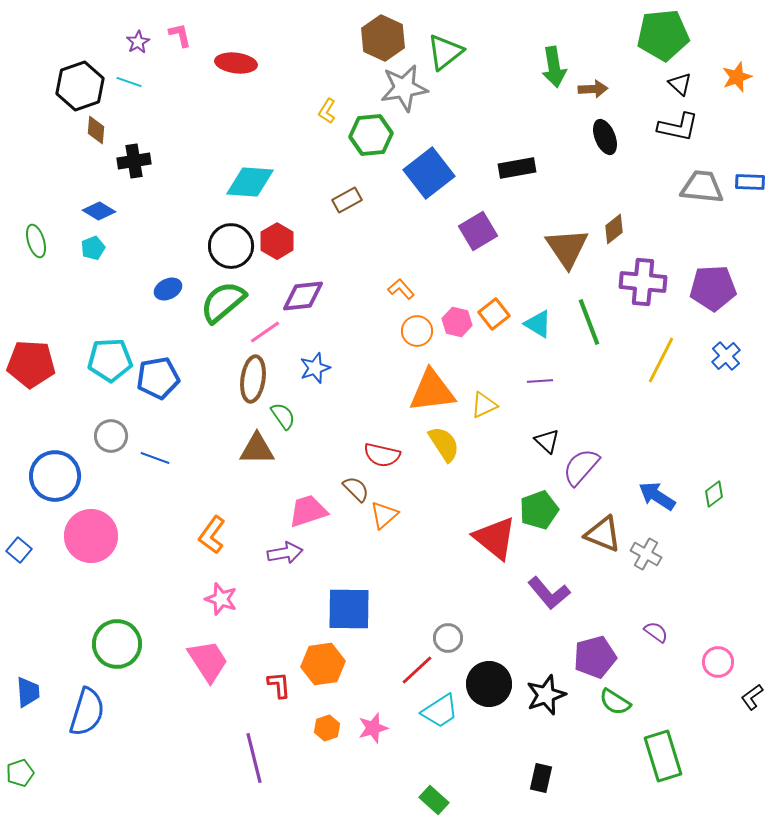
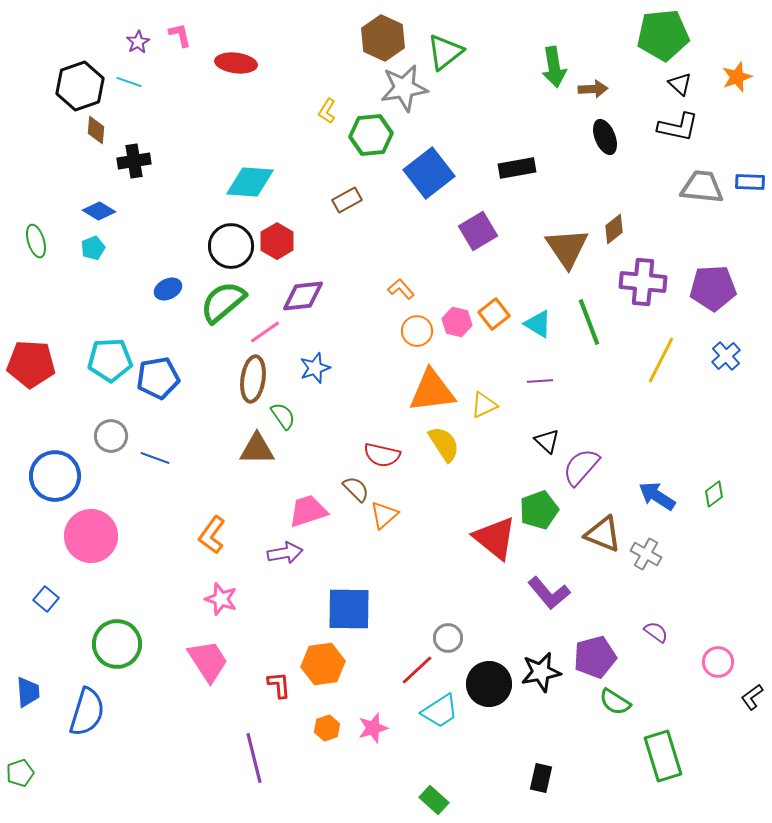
blue square at (19, 550): moved 27 px right, 49 px down
black star at (546, 695): moved 5 px left, 23 px up; rotated 9 degrees clockwise
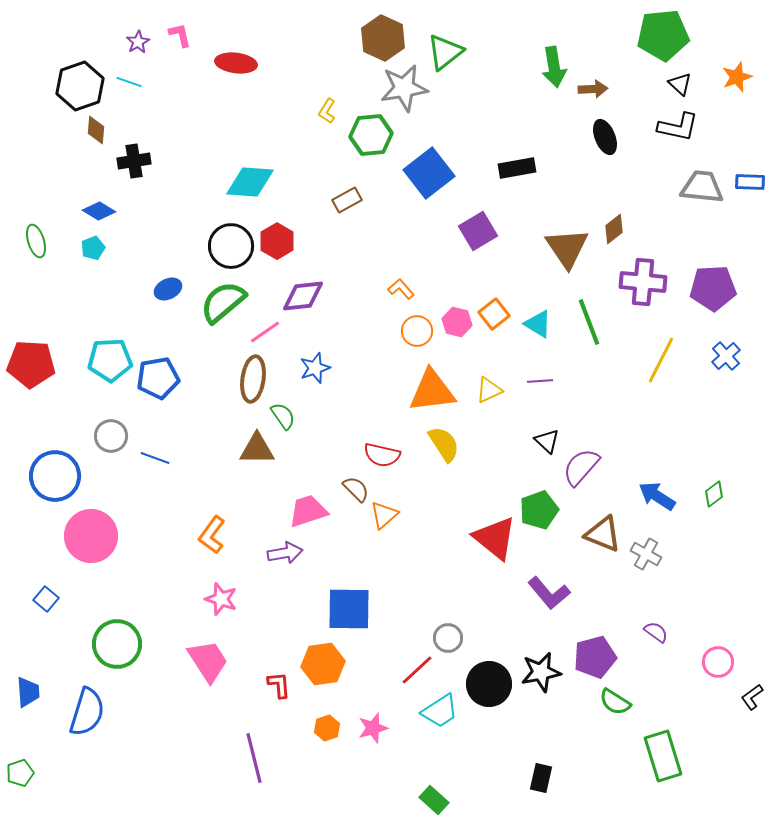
yellow triangle at (484, 405): moved 5 px right, 15 px up
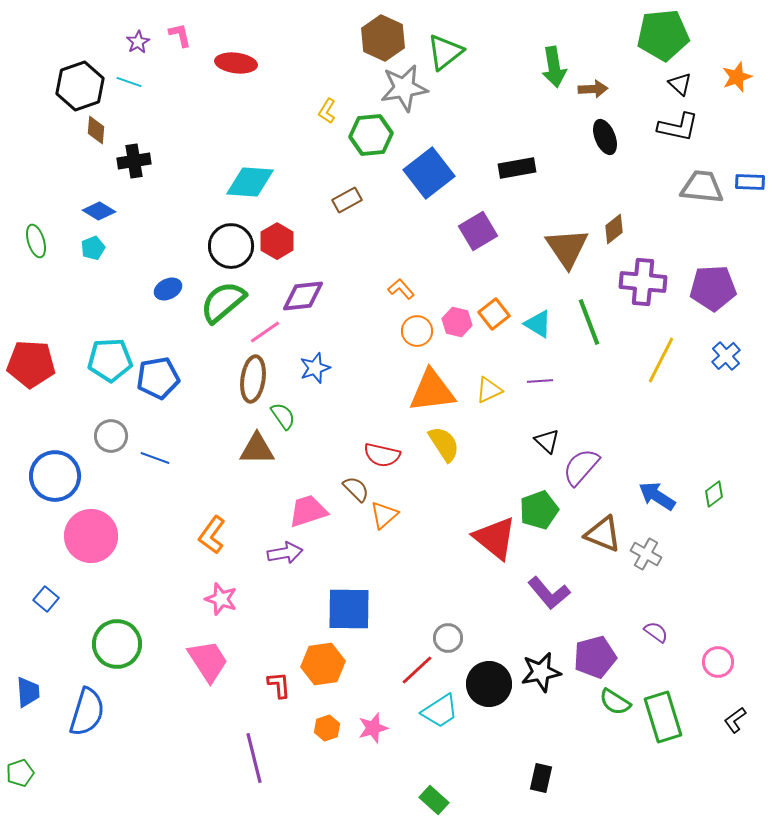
black L-shape at (752, 697): moved 17 px left, 23 px down
green rectangle at (663, 756): moved 39 px up
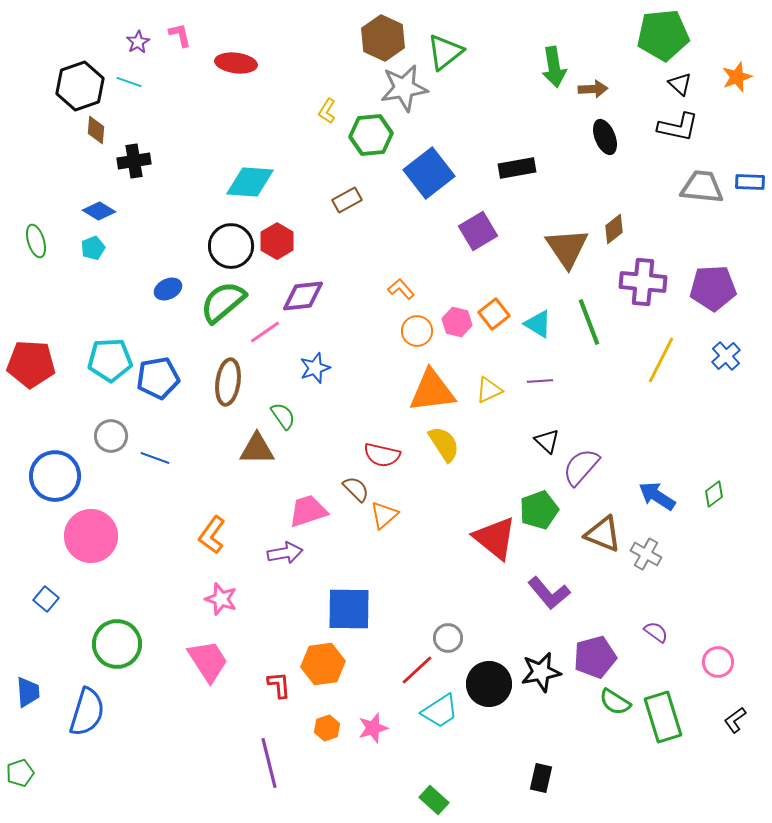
brown ellipse at (253, 379): moved 25 px left, 3 px down
purple line at (254, 758): moved 15 px right, 5 px down
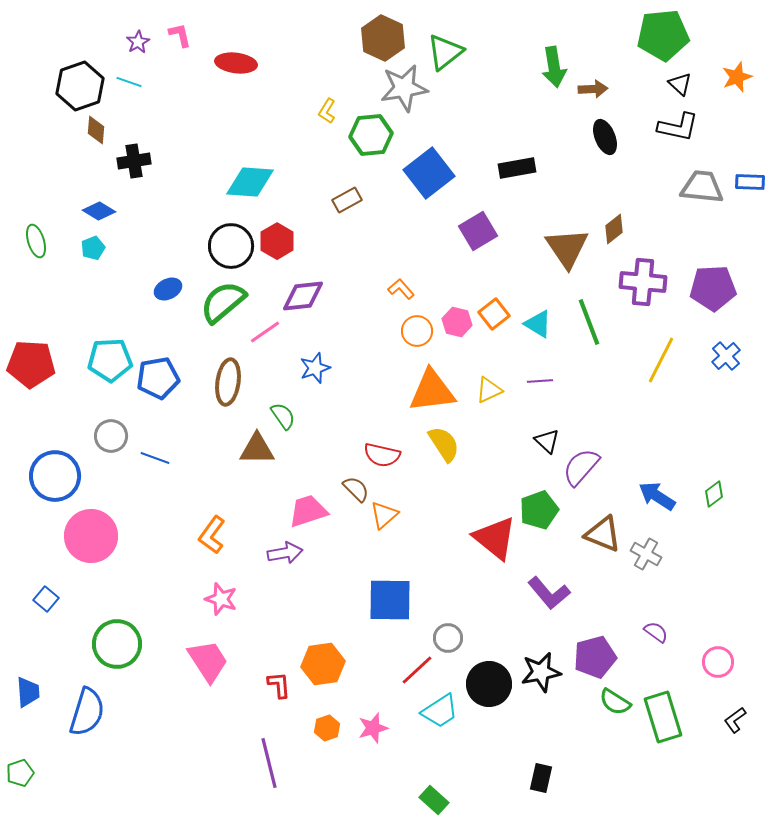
blue square at (349, 609): moved 41 px right, 9 px up
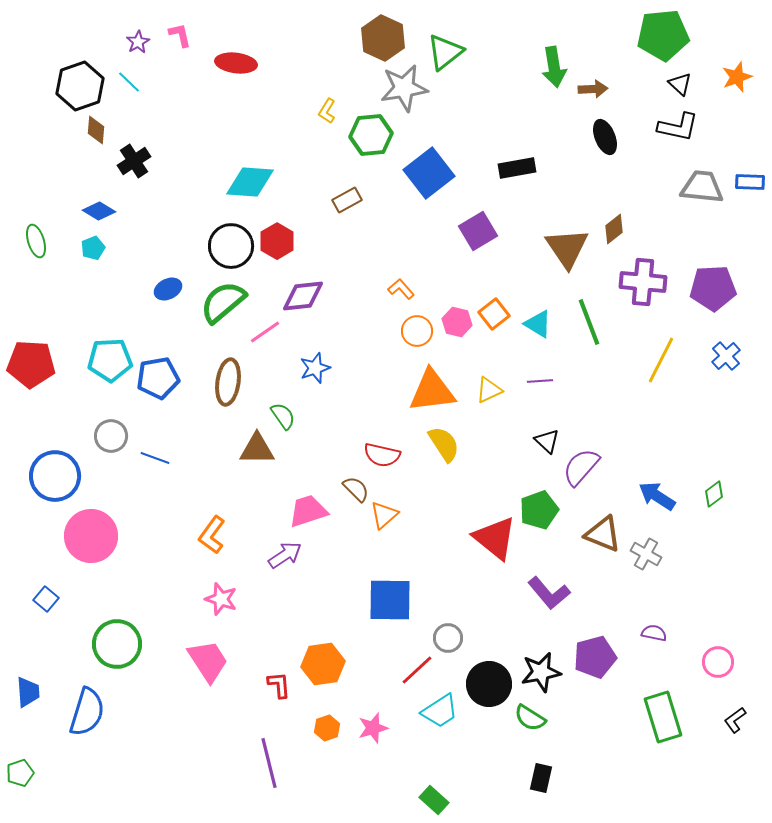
cyan line at (129, 82): rotated 25 degrees clockwise
black cross at (134, 161): rotated 24 degrees counterclockwise
purple arrow at (285, 553): moved 2 px down; rotated 24 degrees counterclockwise
purple semicircle at (656, 632): moved 2 px left, 1 px down; rotated 25 degrees counterclockwise
green semicircle at (615, 702): moved 85 px left, 16 px down
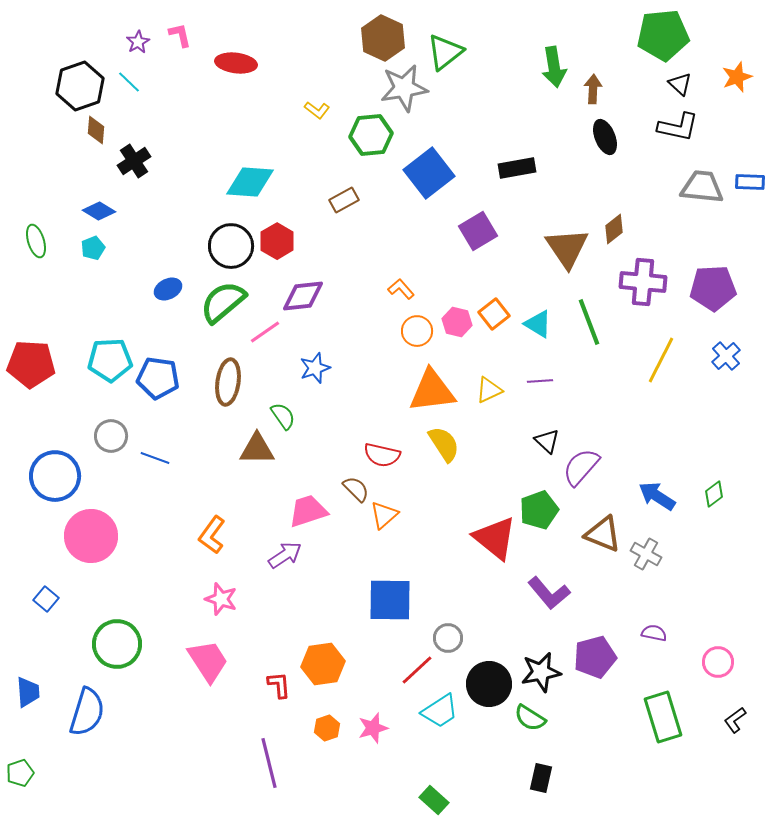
brown arrow at (593, 89): rotated 84 degrees counterclockwise
yellow L-shape at (327, 111): moved 10 px left, 1 px up; rotated 85 degrees counterclockwise
brown rectangle at (347, 200): moved 3 px left
blue pentagon at (158, 378): rotated 18 degrees clockwise
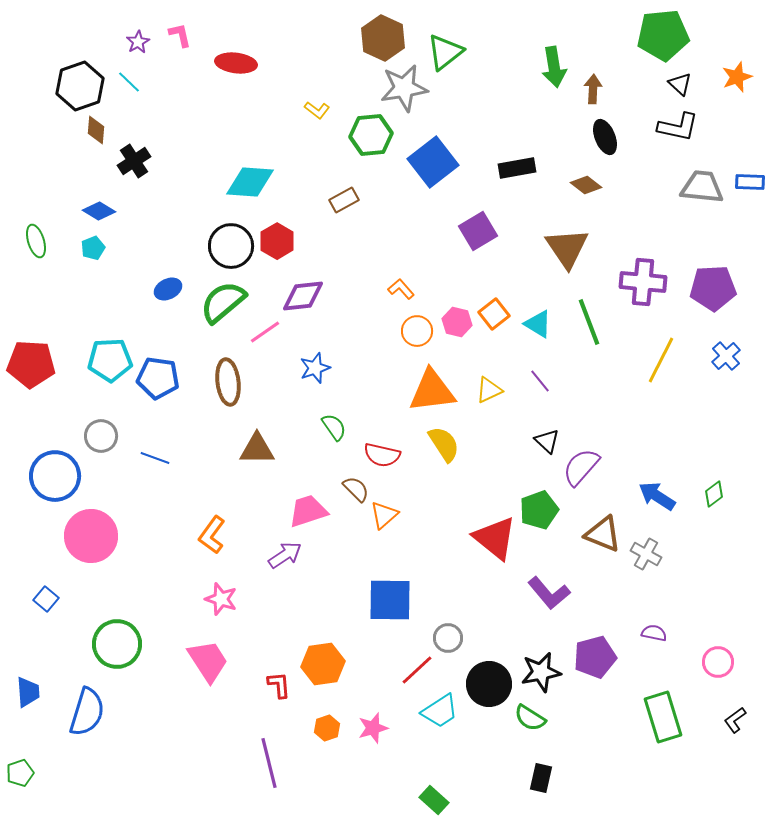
blue square at (429, 173): moved 4 px right, 11 px up
brown diamond at (614, 229): moved 28 px left, 44 px up; rotated 76 degrees clockwise
purple line at (540, 381): rotated 55 degrees clockwise
brown ellipse at (228, 382): rotated 15 degrees counterclockwise
green semicircle at (283, 416): moved 51 px right, 11 px down
gray circle at (111, 436): moved 10 px left
